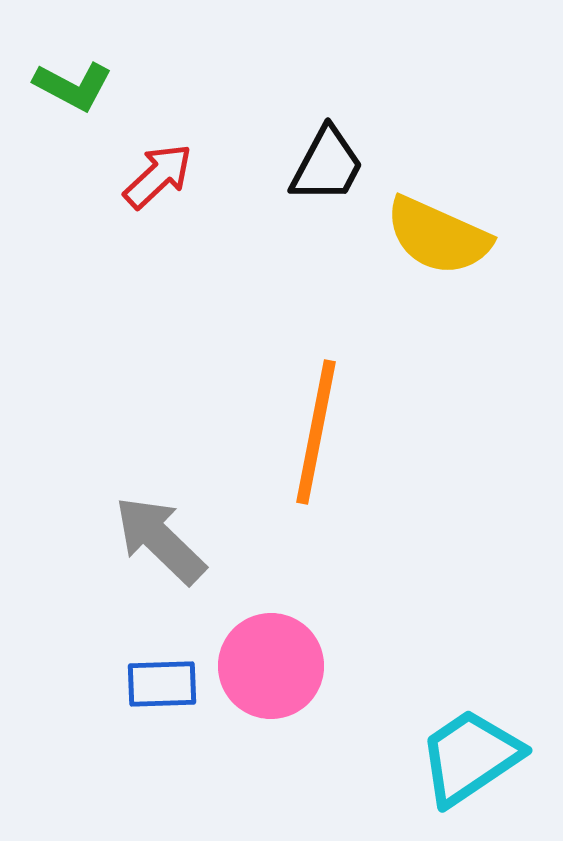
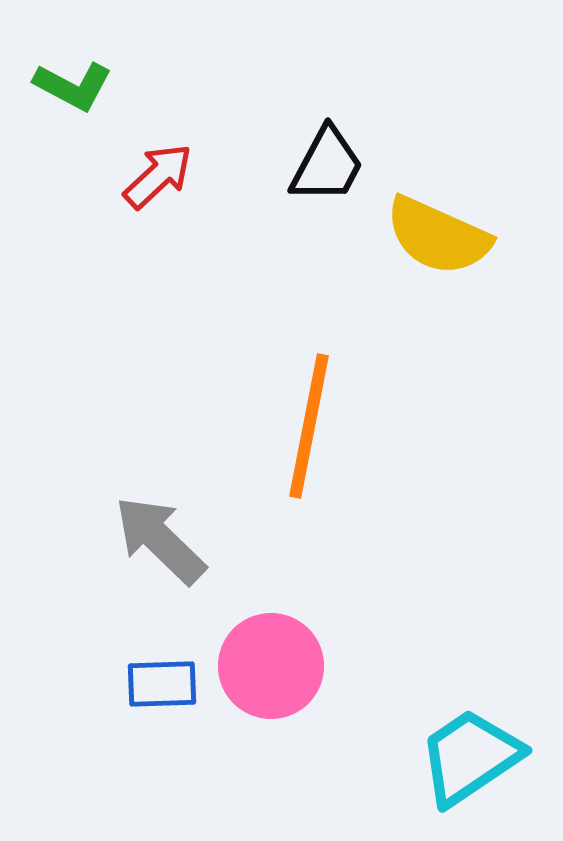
orange line: moved 7 px left, 6 px up
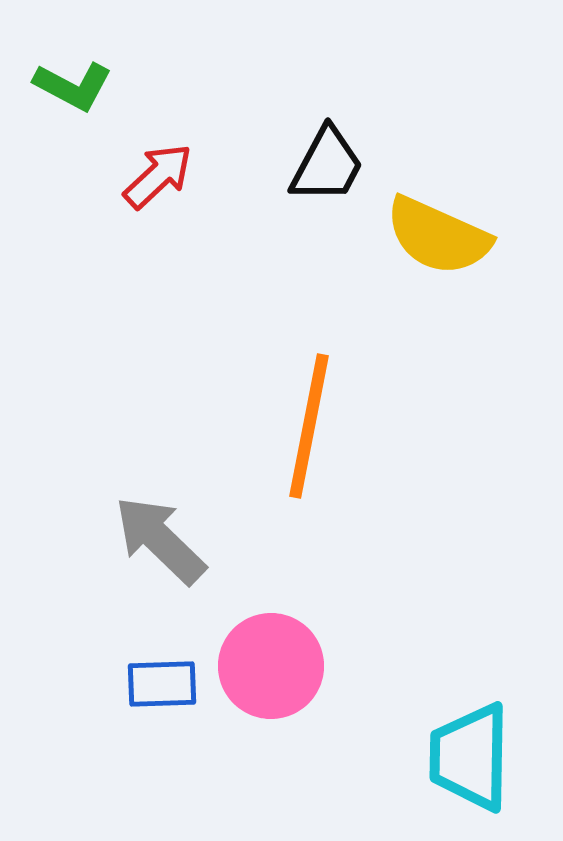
cyan trapezoid: rotated 55 degrees counterclockwise
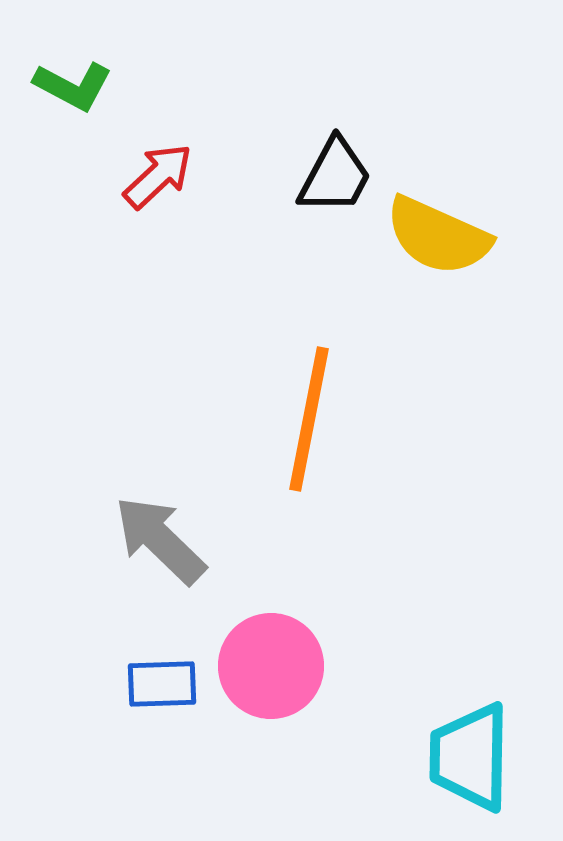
black trapezoid: moved 8 px right, 11 px down
orange line: moved 7 px up
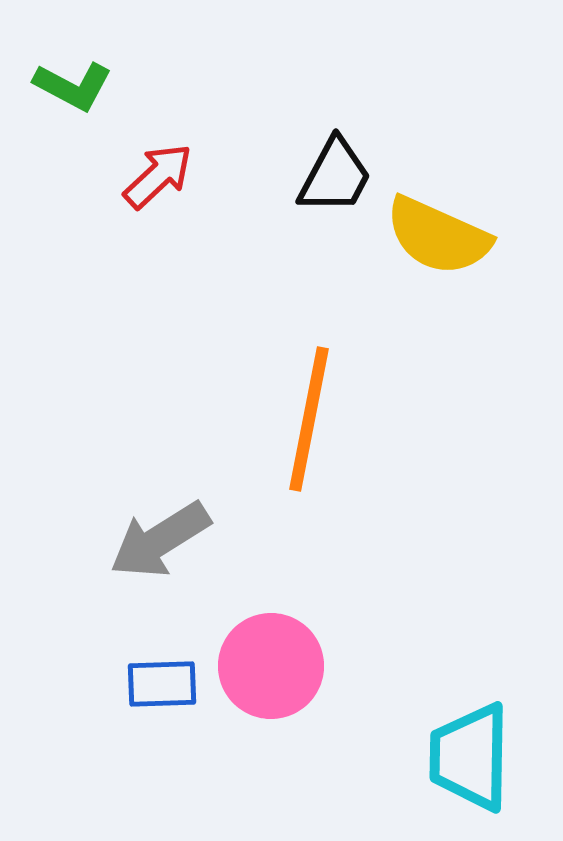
gray arrow: rotated 76 degrees counterclockwise
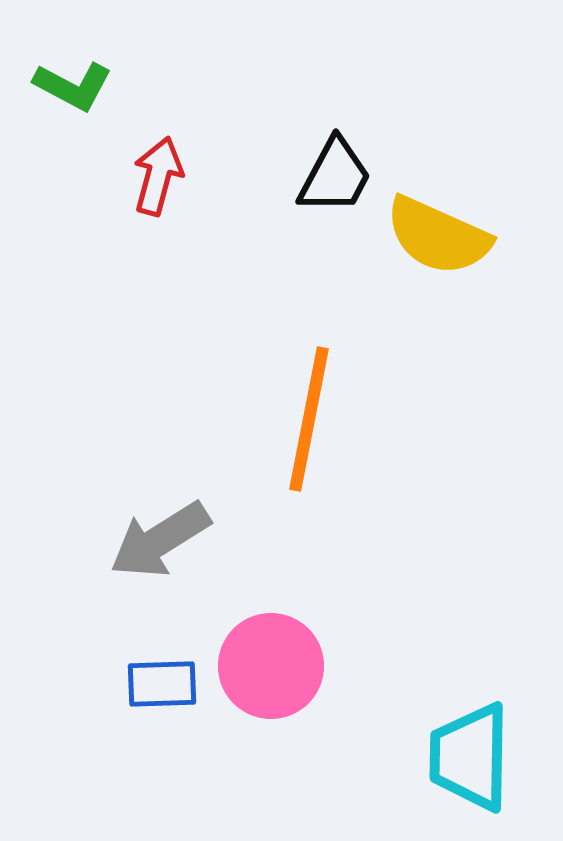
red arrow: rotated 32 degrees counterclockwise
